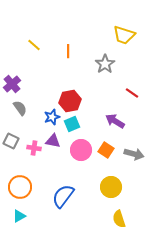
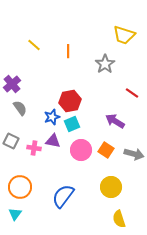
cyan triangle: moved 4 px left, 2 px up; rotated 24 degrees counterclockwise
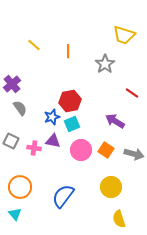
cyan triangle: rotated 16 degrees counterclockwise
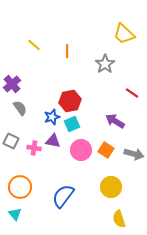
yellow trapezoid: moved 1 px up; rotated 25 degrees clockwise
orange line: moved 1 px left
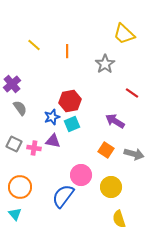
gray square: moved 3 px right, 3 px down
pink circle: moved 25 px down
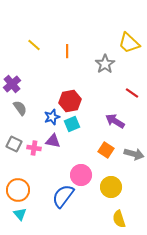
yellow trapezoid: moved 5 px right, 9 px down
orange circle: moved 2 px left, 3 px down
cyan triangle: moved 5 px right
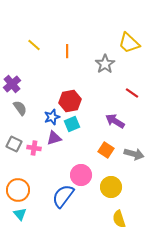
purple triangle: moved 1 px right, 3 px up; rotated 28 degrees counterclockwise
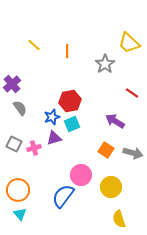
pink cross: rotated 24 degrees counterclockwise
gray arrow: moved 1 px left, 1 px up
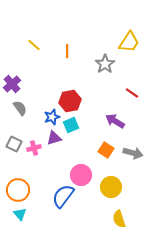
yellow trapezoid: moved 1 px up; rotated 100 degrees counterclockwise
cyan square: moved 1 px left, 1 px down
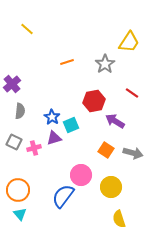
yellow line: moved 7 px left, 16 px up
orange line: moved 11 px down; rotated 72 degrees clockwise
red hexagon: moved 24 px right
gray semicircle: moved 3 px down; rotated 42 degrees clockwise
blue star: rotated 21 degrees counterclockwise
gray square: moved 2 px up
